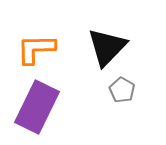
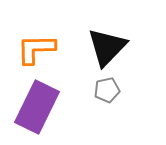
gray pentagon: moved 15 px left; rotated 30 degrees clockwise
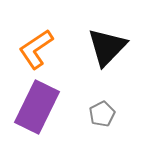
orange L-shape: rotated 33 degrees counterclockwise
gray pentagon: moved 5 px left, 24 px down; rotated 15 degrees counterclockwise
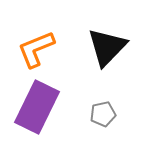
orange L-shape: rotated 12 degrees clockwise
gray pentagon: moved 1 px right; rotated 15 degrees clockwise
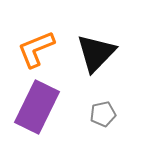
black triangle: moved 11 px left, 6 px down
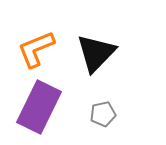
purple rectangle: moved 2 px right
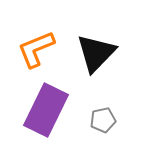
purple rectangle: moved 7 px right, 3 px down
gray pentagon: moved 6 px down
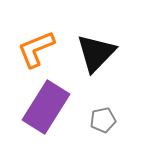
purple rectangle: moved 3 px up; rotated 6 degrees clockwise
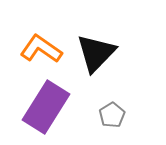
orange L-shape: moved 5 px right; rotated 57 degrees clockwise
gray pentagon: moved 9 px right, 5 px up; rotated 20 degrees counterclockwise
